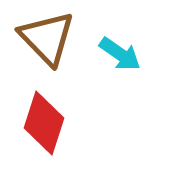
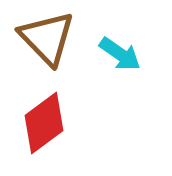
red diamond: rotated 36 degrees clockwise
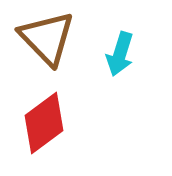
cyan arrow: rotated 72 degrees clockwise
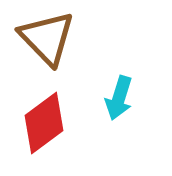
cyan arrow: moved 1 px left, 44 px down
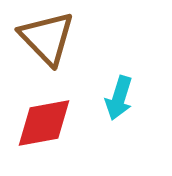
red diamond: rotated 26 degrees clockwise
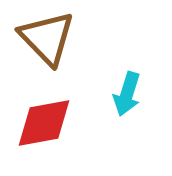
cyan arrow: moved 8 px right, 4 px up
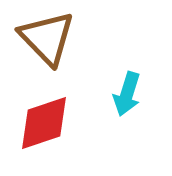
red diamond: rotated 8 degrees counterclockwise
